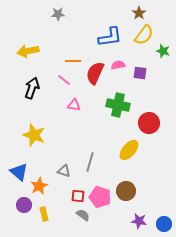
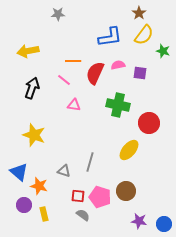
orange star: rotated 30 degrees counterclockwise
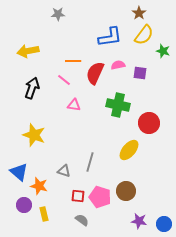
gray semicircle: moved 1 px left, 5 px down
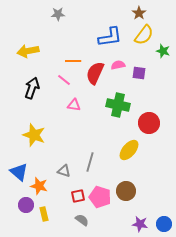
purple square: moved 1 px left
red square: rotated 16 degrees counterclockwise
purple circle: moved 2 px right
purple star: moved 1 px right, 3 px down
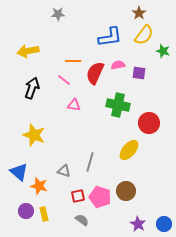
purple circle: moved 6 px down
purple star: moved 2 px left; rotated 21 degrees clockwise
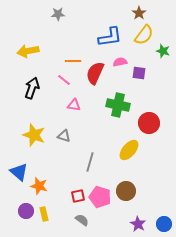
pink semicircle: moved 2 px right, 3 px up
gray triangle: moved 35 px up
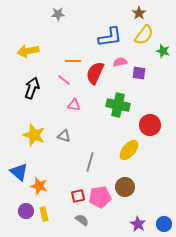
red circle: moved 1 px right, 2 px down
brown circle: moved 1 px left, 4 px up
pink pentagon: rotated 25 degrees counterclockwise
